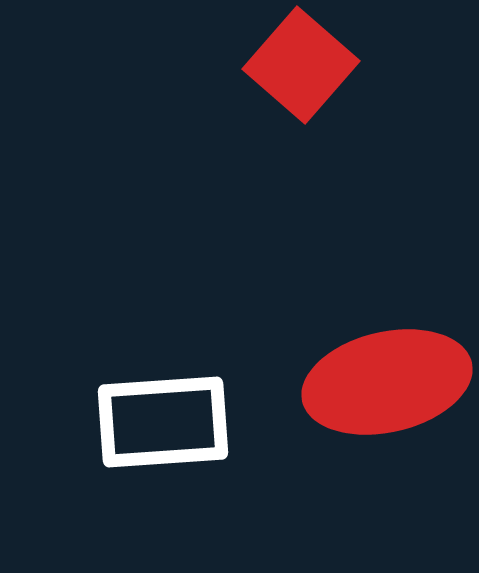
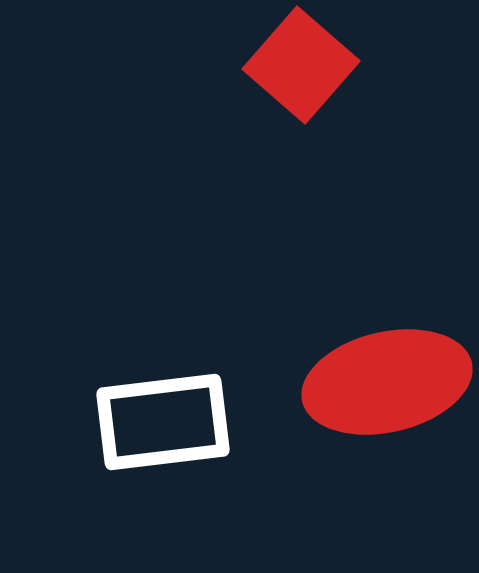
white rectangle: rotated 3 degrees counterclockwise
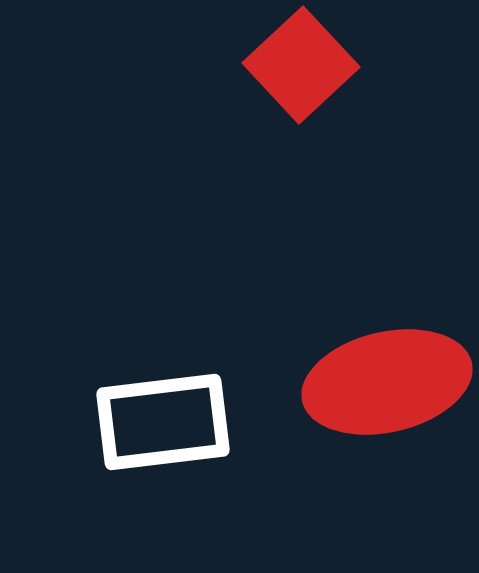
red square: rotated 6 degrees clockwise
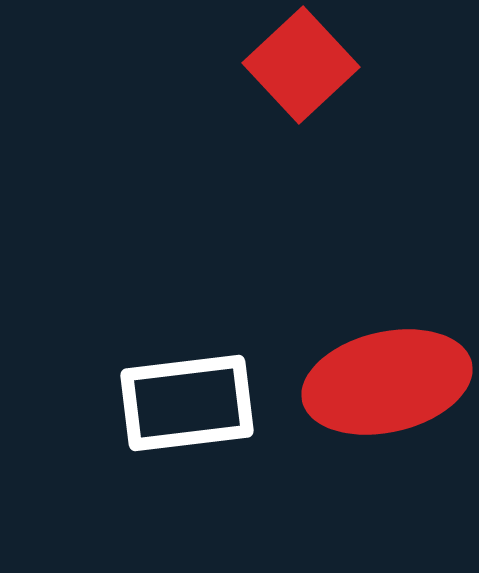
white rectangle: moved 24 px right, 19 px up
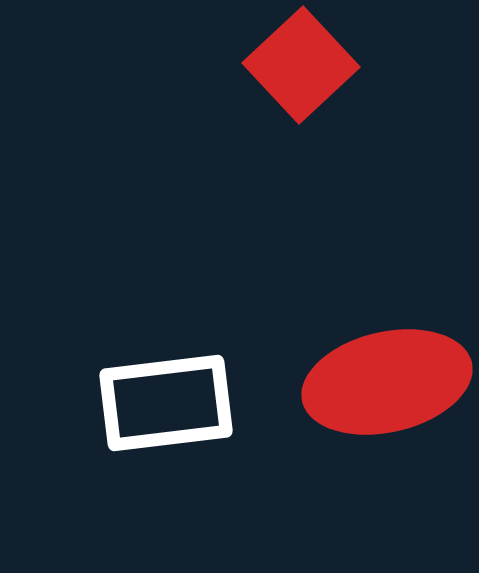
white rectangle: moved 21 px left
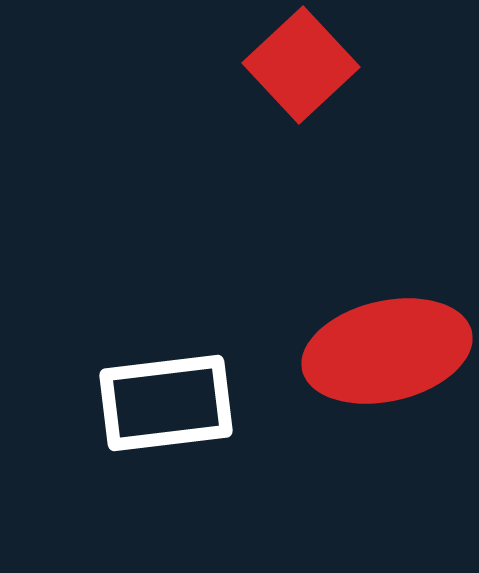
red ellipse: moved 31 px up
